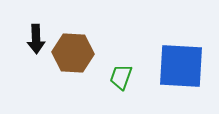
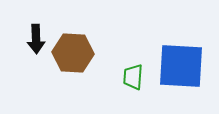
green trapezoid: moved 12 px right; rotated 16 degrees counterclockwise
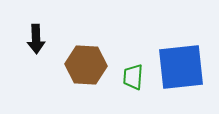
brown hexagon: moved 13 px right, 12 px down
blue square: moved 1 px down; rotated 9 degrees counterclockwise
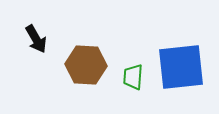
black arrow: rotated 28 degrees counterclockwise
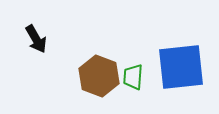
brown hexagon: moved 13 px right, 11 px down; rotated 18 degrees clockwise
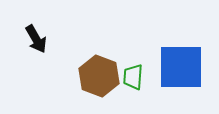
blue square: rotated 6 degrees clockwise
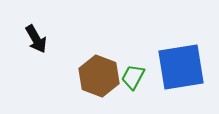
blue square: rotated 9 degrees counterclockwise
green trapezoid: rotated 24 degrees clockwise
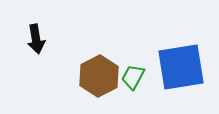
black arrow: rotated 20 degrees clockwise
brown hexagon: rotated 12 degrees clockwise
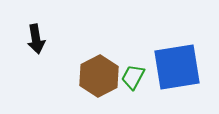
blue square: moved 4 px left
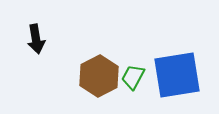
blue square: moved 8 px down
